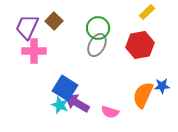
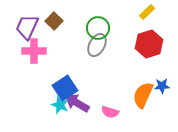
red hexagon: moved 9 px right, 1 px up; rotated 8 degrees counterclockwise
blue square: rotated 25 degrees clockwise
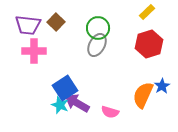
brown square: moved 2 px right, 1 px down
purple trapezoid: moved 1 px right, 2 px up; rotated 108 degrees counterclockwise
blue star: rotated 28 degrees counterclockwise
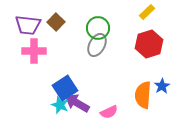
orange semicircle: rotated 20 degrees counterclockwise
pink semicircle: moved 1 px left; rotated 42 degrees counterclockwise
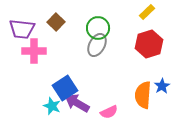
purple trapezoid: moved 6 px left, 4 px down
cyan star: moved 8 px left, 1 px down
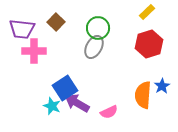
gray ellipse: moved 3 px left, 2 px down
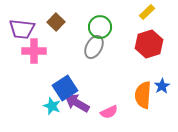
green circle: moved 2 px right, 1 px up
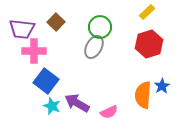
blue square: moved 19 px left, 7 px up; rotated 20 degrees counterclockwise
